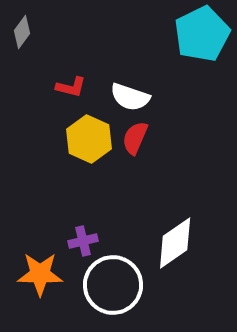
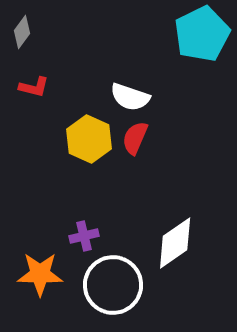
red L-shape: moved 37 px left
purple cross: moved 1 px right, 5 px up
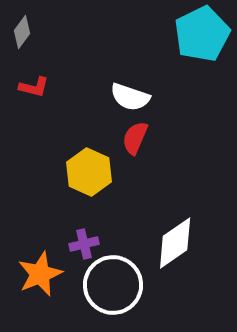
yellow hexagon: moved 33 px down
purple cross: moved 8 px down
orange star: rotated 24 degrees counterclockwise
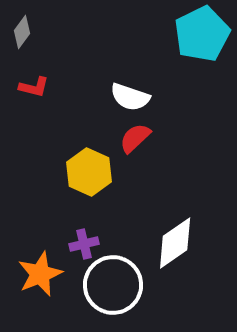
red semicircle: rotated 24 degrees clockwise
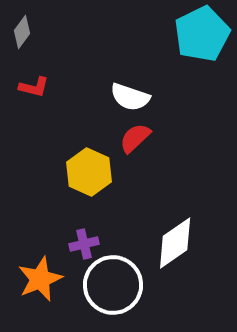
orange star: moved 5 px down
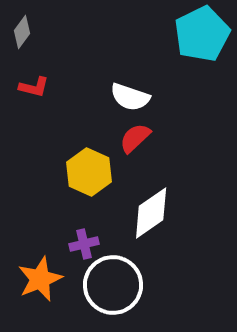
white diamond: moved 24 px left, 30 px up
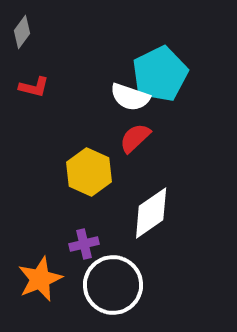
cyan pentagon: moved 42 px left, 40 px down
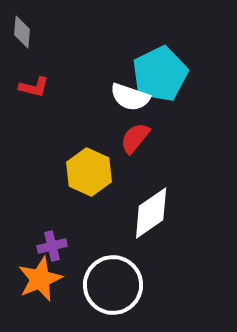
gray diamond: rotated 32 degrees counterclockwise
red semicircle: rotated 8 degrees counterclockwise
purple cross: moved 32 px left, 2 px down
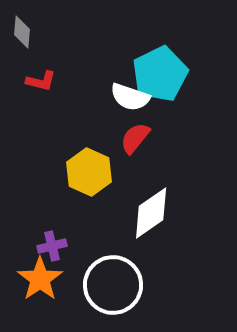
red L-shape: moved 7 px right, 6 px up
orange star: rotated 12 degrees counterclockwise
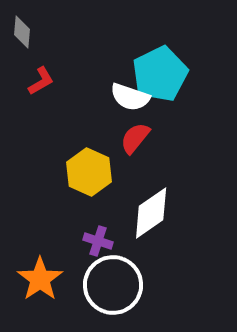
red L-shape: rotated 44 degrees counterclockwise
purple cross: moved 46 px right, 5 px up; rotated 32 degrees clockwise
